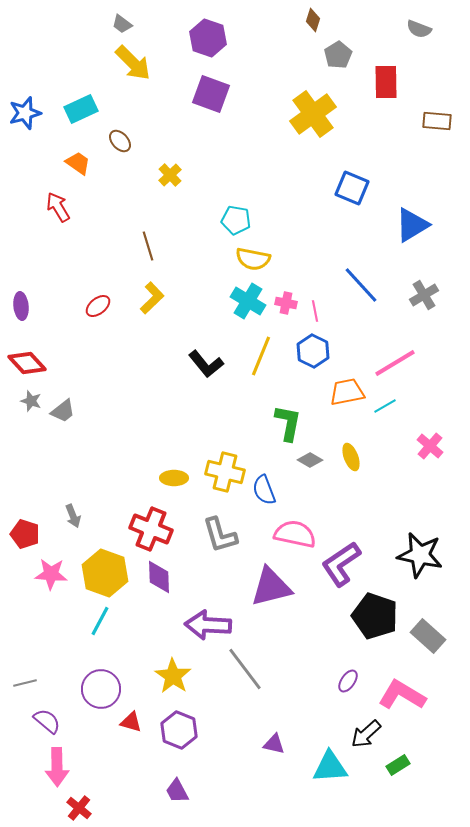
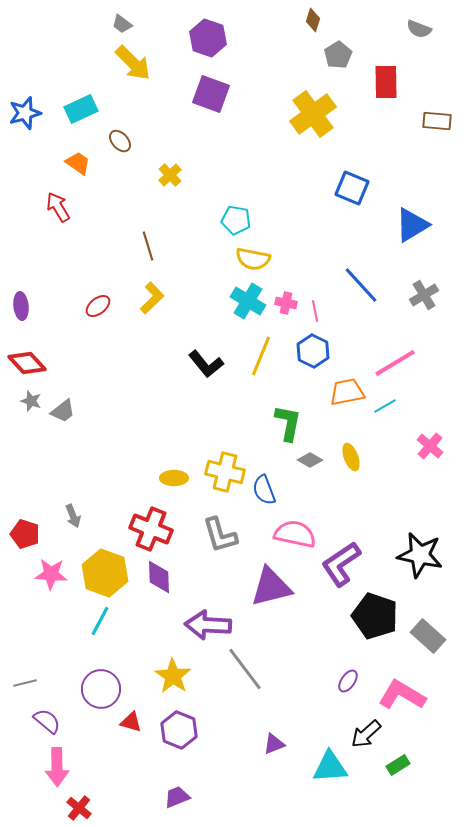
purple triangle at (274, 744): rotated 35 degrees counterclockwise
purple trapezoid at (177, 791): moved 6 px down; rotated 96 degrees clockwise
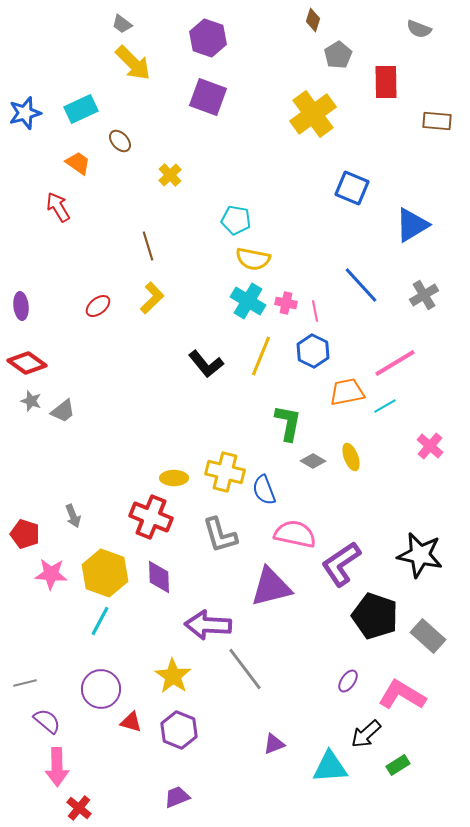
purple square at (211, 94): moved 3 px left, 3 px down
red diamond at (27, 363): rotated 12 degrees counterclockwise
gray diamond at (310, 460): moved 3 px right, 1 px down
red cross at (151, 529): moved 12 px up
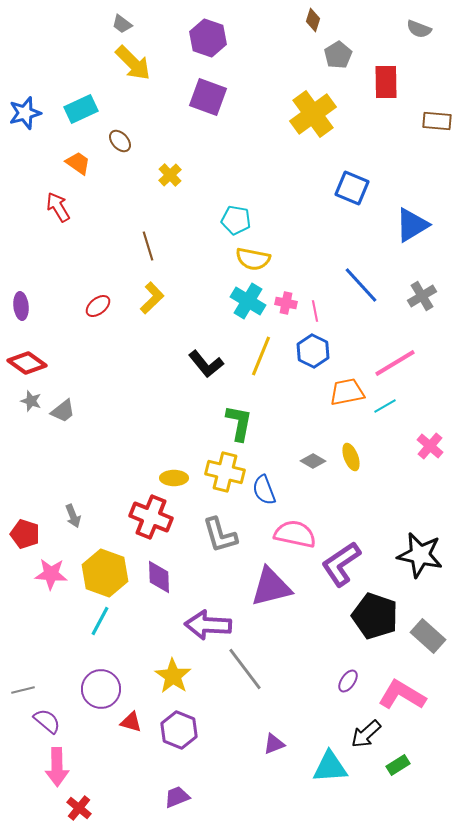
gray cross at (424, 295): moved 2 px left, 1 px down
green L-shape at (288, 423): moved 49 px left
gray line at (25, 683): moved 2 px left, 7 px down
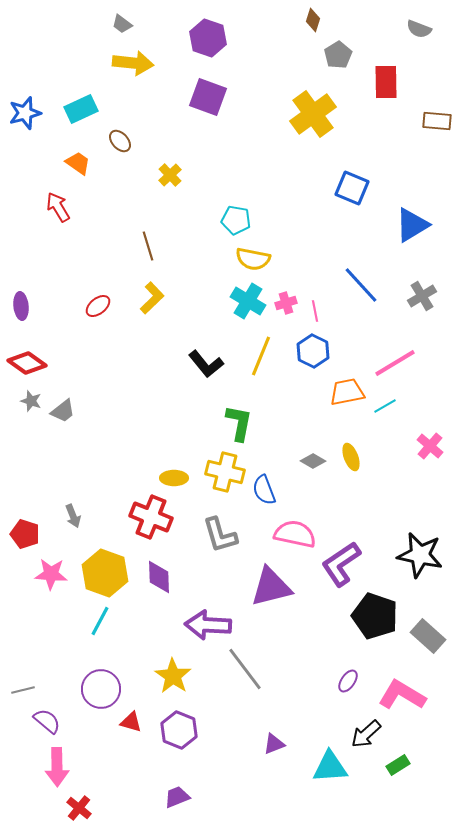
yellow arrow at (133, 63): rotated 39 degrees counterclockwise
pink cross at (286, 303): rotated 30 degrees counterclockwise
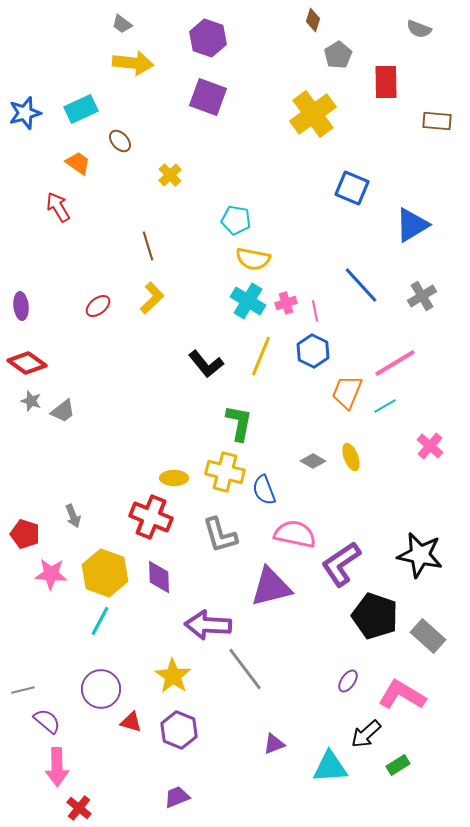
orange trapezoid at (347, 392): rotated 57 degrees counterclockwise
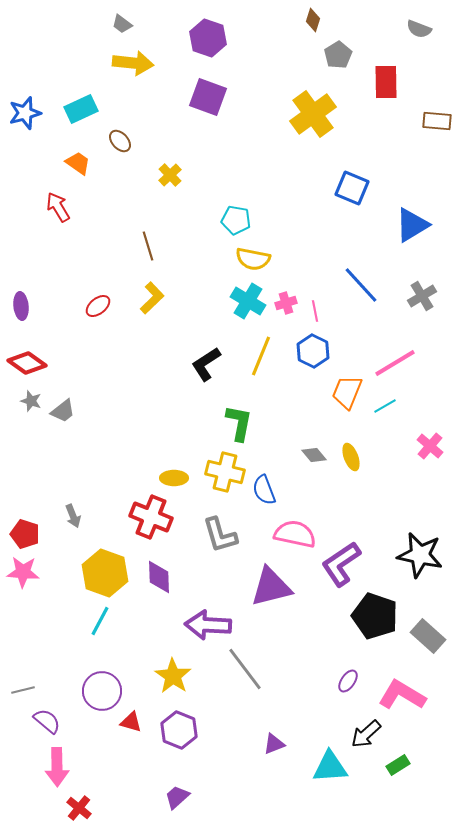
black L-shape at (206, 364): rotated 96 degrees clockwise
gray diamond at (313, 461): moved 1 px right, 6 px up; rotated 20 degrees clockwise
pink star at (51, 574): moved 28 px left, 2 px up
purple circle at (101, 689): moved 1 px right, 2 px down
purple trapezoid at (177, 797): rotated 20 degrees counterclockwise
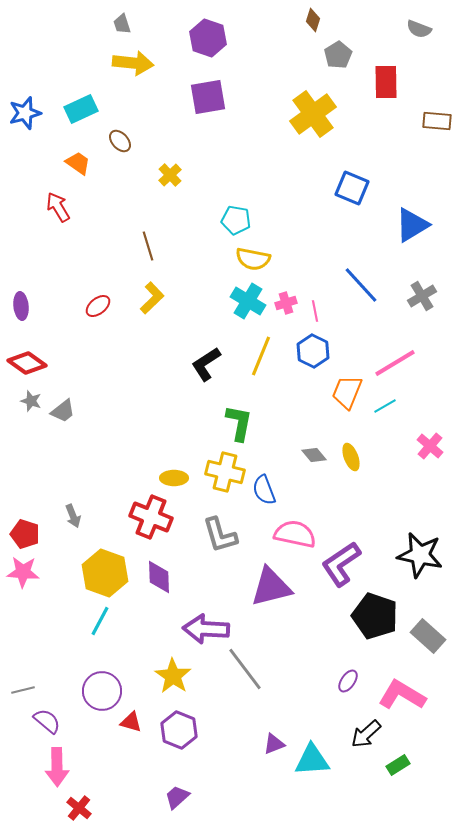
gray trapezoid at (122, 24): rotated 35 degrees clockwise
purple square at (208, 97): rotated 30 degrees counterclockwise
purple arrow at (208, 625): moved 2 px left, 4 px down
cyan triangle at (330, 767): moved 18 px left, 7 px up
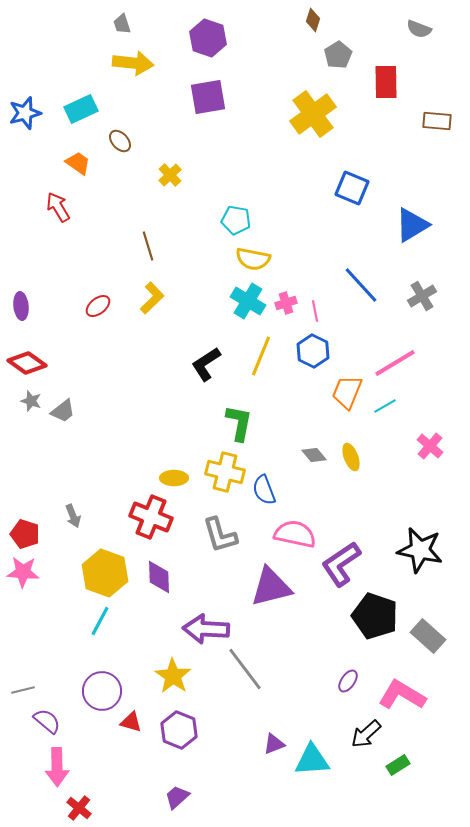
black star at (420, 555): moved 5 px up
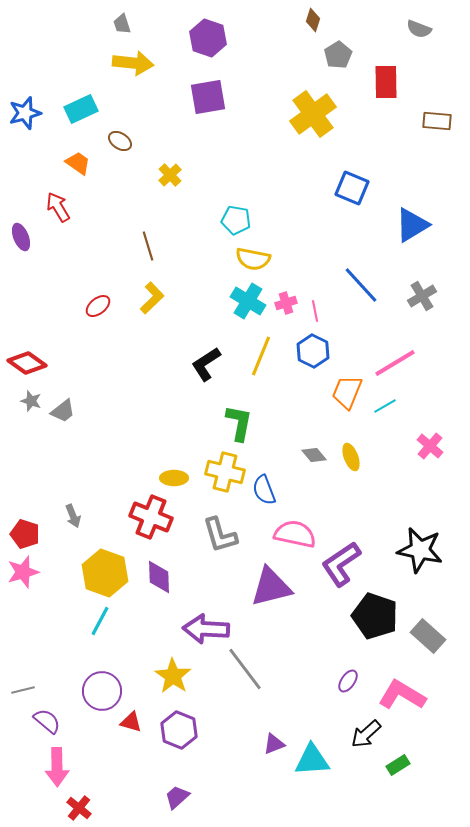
brown ellipse at (120, 141): rotated 15 degrees counterclockwise
purple ellipse at (21, 306): moved 69 px up; rotated 16 degrees counterclockwise
pink star at (23, 572): rotated 20 degrees counterclockwise
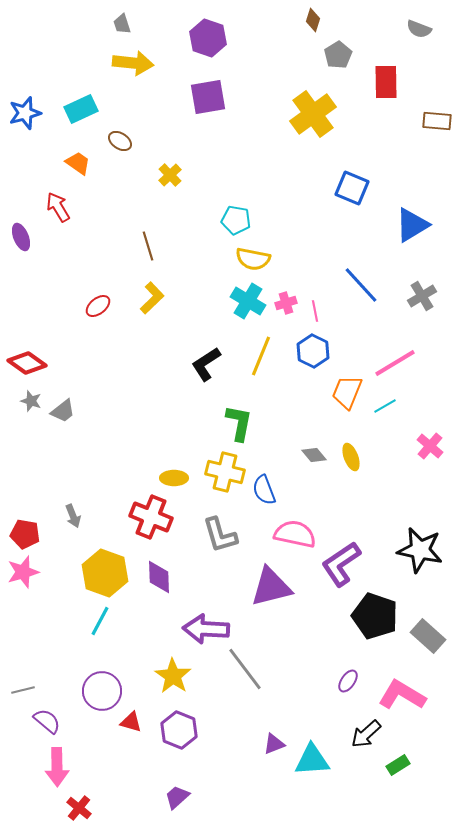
red pentagon at (25, 534): rotated 8 degrees counterclockwise
